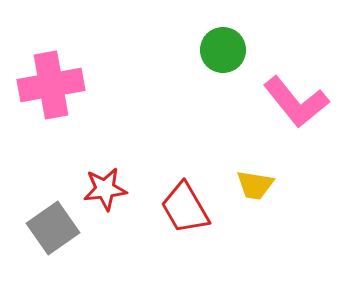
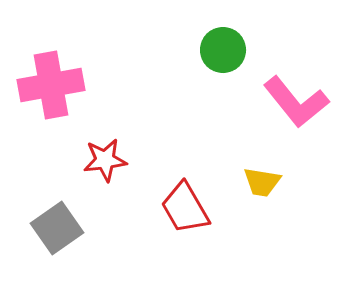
yellow trapezoid: moved 7 px right, 3 px up
red star: moved 29 px up
gray square: moved 4 px right
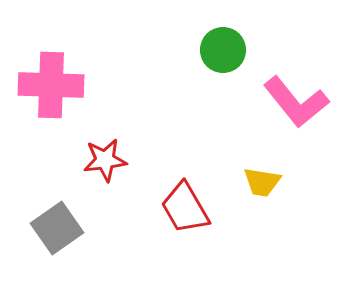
pink cross: rotated 12 degrees clockwise
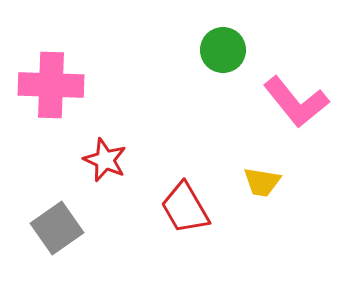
red star: rotated 30 degrees clockwise
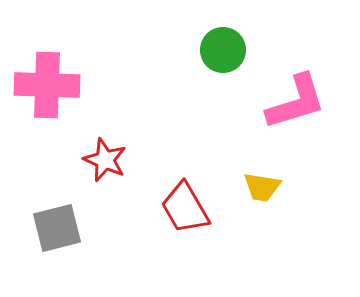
pink cross: moved 4 px left
pink L-shape: rotated 68 degrees counterclockwise
yellow trapezoid: moved 5 px down
gray square: rotated 21 degrees clockwise
